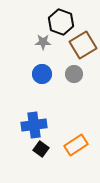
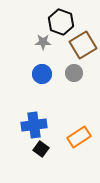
gray circle: moved 1 px up
orange rectangle: moved 3 px right, 8 px up
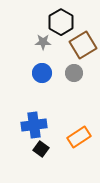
black hexagon: rotated 10 degrees clockwise
blue circle: moved 1 px up
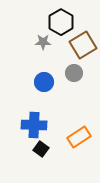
blue circle: moved 2 px right, 9 px down
blue cross: rotated 10 degrees clockwise
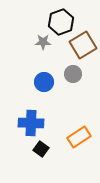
black hexagon: rotated 10 degrees clockwise
gray circle: moved 1 px left, 1 px down
blue cross: moved 3 px left, 2 px up
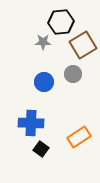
black hexagon: rotated 15 degrees clockwise
